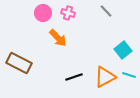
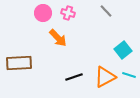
brown rectangle: rotated 30 degrees counterclockwise
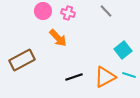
pink circle: moved 2 px up
brown rectangle: moved 3 px right, 3 px up; rotated 25 degrees counterclockwise
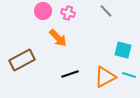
cyan square: rotated 36 degrees counterclockwise
black line: moved 4 px left, 3 px up
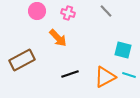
pink circle: moved 6 px left
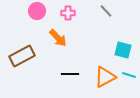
pink cross: rotated 16 degrees counterclockwise
brown rectangle: moved 4 px up
black line: rotated 18 degrees clockwise
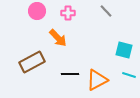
cyan square: moved 1 px right
brown rectangle: moved 10 px right, 6 px down
orange triangle: moved 8 px left, 3 px down
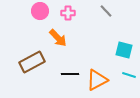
pink circle: moved 3 px right
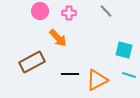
pink cross: moved 1 px right
